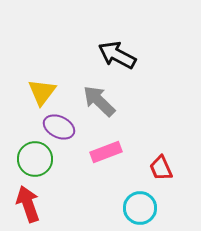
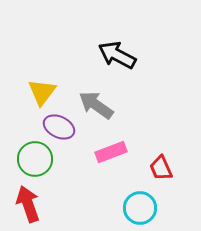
gray arrow: moved 3 px left, 4 px down; rotated 9 degrees counterclockwise
pink rectangle: moved 5 px right
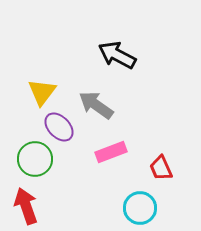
purple ellipse: rotated 20 degrees clockwise
red arrow: moved 2 px left, 2 px down
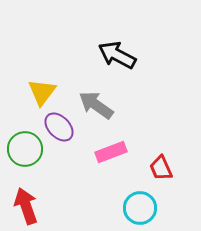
green circle: moved 10 px left, 10 px up
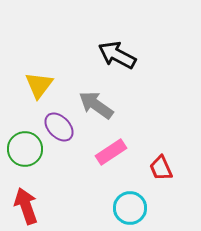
yellow triangle: moved 3 px left, 7 px up
pink rectangle: rotated 12 degrees counterclockwise
cyan circle: moved 10 px left
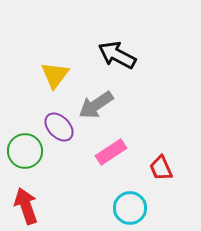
yellow triangle: moved 16 px right, 10 px up
gray arrow: rotated 69 degrees counterclockwise
green circle: moved 2 px down
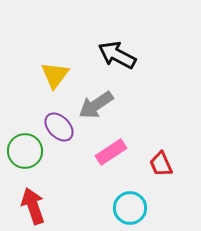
red trapezoid: moved 4 px up
red arrow: moved 7 px right
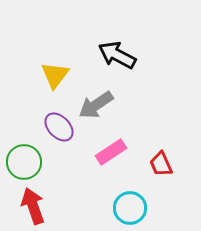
green circle: moved 1 px left, 11 px down
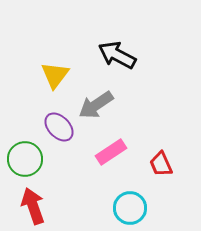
green circle: moved 1 px right, 3 px up
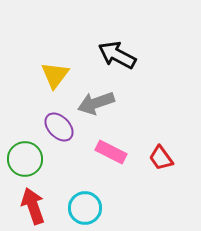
gray arrow: moved 2 px up; rotated 15 degrees clockwise
pink rectangle: rotated 60 degrees clockwise
red trapezoid: moved 6 px up; rotated 12 degrees counterclockwise
cyan circle: moved 45 px left
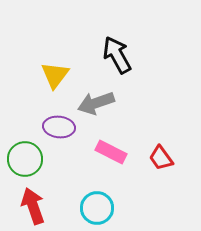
black arrow: rotated 33 degrees clockwise
purple ellipse: rotated 40 degrees counterclockwise
cyan circle: moved 12 px right
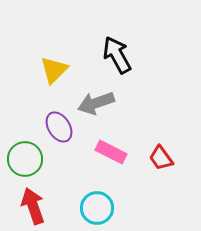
yellow triangle: moved 1 px left, 5 px up; rotated 8 degrees clockwise
purple ellipse: rotated 52 degrees clockwise
